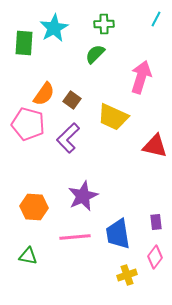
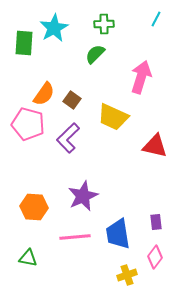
green triangle: moved 2 px down
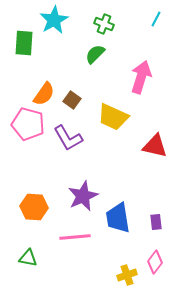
green cross: rotated 24 degrees clockwise
cyan star: moved 8 px up
purple L-shape: rotated 76 degrees counterclockwise
blue trapezoid: moved 16 px up
pink diamond: moved 5 px down
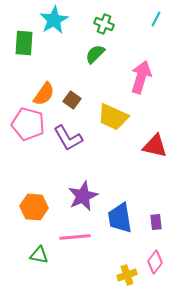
blue trapezoid: moved 2 px right
green triangle: moved 11 px right, 3 px up
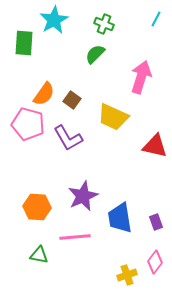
orange hexagon: moved 3 px right
purple rectangle: rotated 14 degrees counterclockwise
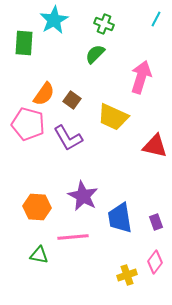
purple star: rotated 20 degrees counterclockwise
pink line: moved 2 px left
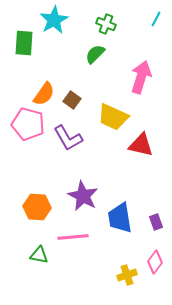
green cross: moved 2 px right
red triangle: moved 14 px left, 1 px up
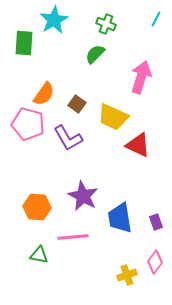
brown square: moved 5 px right, 4 px down
red triangle: moved 3 px left; rotated 12 degrees clockwise
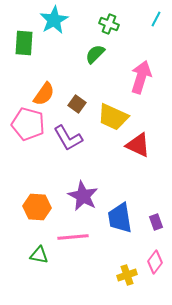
green cross: moved 3 px right
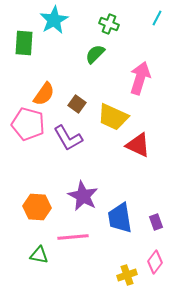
cyan line: moved 1 px right, 1 px up
pink arrow: moved 1 px left, 1 px down
